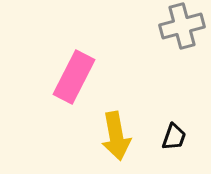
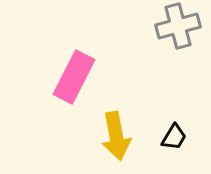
gray cross: moved 4 px left
black trapezoid: rotated 12 degrees clockwise
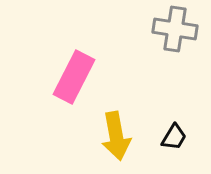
gray cross: moved 3 px left, 3 px down; rotated 24 degrees clockwise
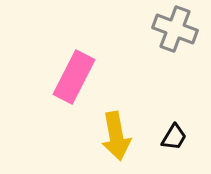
gray cross: rotated 12 degrees clockwise
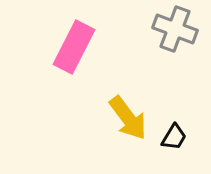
pink rectangle: moved 30 px up
yellow arrow: moved 12 px right, 18 px up; rotated 27 degrees counterclockwise
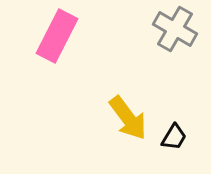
gray cross: rotated 9 degrees clockwise
pink rectangle: moved 17 px left, 11 px up
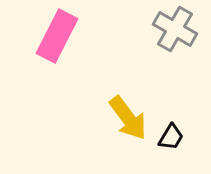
black trapezoid: moved 3 px left
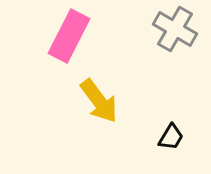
pink rectangle: moved 12 px right
yellow arrow: moved 29 px left, 17 px up
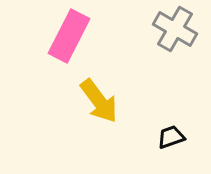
black trapezoid: rotated 140 degrees counterclockwise
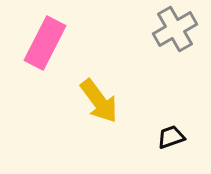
gray cross: rotated 30 degrees clockwise
pink rectangle: moved 24 px left, 7 px down
